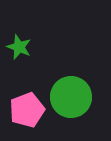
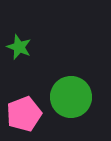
pink pentagon: moved 3 px left, 4 px down
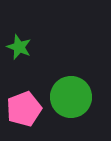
pink pentagon: moved 5 px up
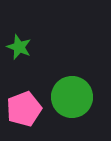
green circle: moved 1 px right
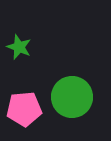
pink pentagon: rotated 16 degrees clockwise
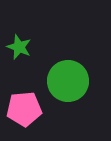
green circle: moved 4 px left, 16 px up
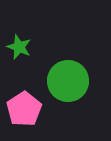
pink pentagon: rotated 28 degrees counterclockwise
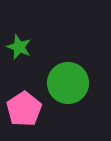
green circle: moved 2 px down
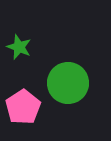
pink pentagon: moved 1 px left, 2 px up
